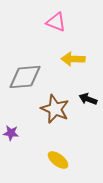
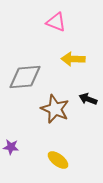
purple star: moved 14 px down
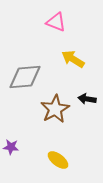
yellow arrow: rotated 30 degrees clockwise
black arrow: moved 1 px left; rotated 12 degrees counterclockwise
brown star: rotated 20 degrees clockwise
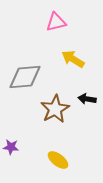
pink triangle: rotated 35 degrees counterclockwise
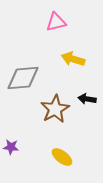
yellow arrow: rotated 15 degrees counterclockwise
gray diamond: moved 2 px left, 1 px down
yellow ellipse: moved 4 px right, 3 px up
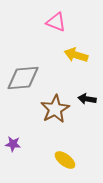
pink triangle: rotated 35 degrees clockwise
yellow arrow: moved 3 px right, 4 px up
purple star: moved 2 px right, 3 px up
yellow ellipse: moved 3 px right, 3 px down
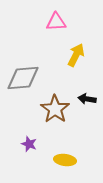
pink triangle: rotated 25 degrees counterclockwise
yellow arrow: rotated 100 degrees clockwise
brown star: rotated 8 degrees counterclockwise
purple star: moved 16 px right; rotated 14 degrees clockwise
yellow ellipse: rotated 30 degrees counterclockwise
